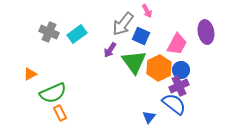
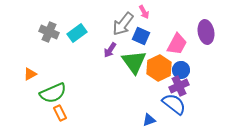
pink arrow: moved 3 px left, 1 px down
cyan rectangle: moved 1 px up
blue triangle: moved 3 px down; rotated 32 degrees clockwise
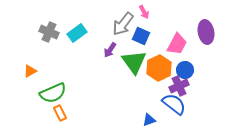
blue circle: moved 4 px right
orange triangle: moved 3 px up
